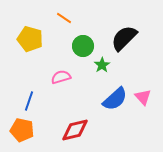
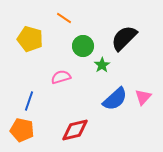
pink triangle: rotated 24 degrees clockwise
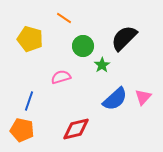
red diamond: moved 1 px right, 1 px up
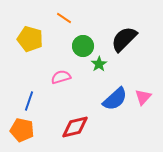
black semicircle: moved 1 px down
green star: moved 3 px left, 1 px up
red diamond: moved 1 px left, 2 px up
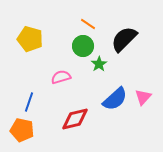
orange line: moved 24 px right, 6 px down
blue line: moved 1 px down
red diamond: moved 8 px up
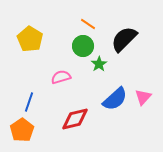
yellow pentagon: rotated 15 degrees clockwise
orange pentagon: rotated 25 degrees clockwise
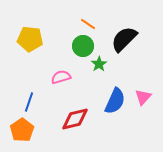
yellow pentagon: rotated 25 degrees counterclockwise
blue semicircle: moved 2 px down; rotated 24 degrees counterclockwise
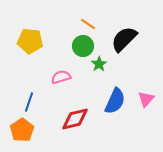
yellow pentagon: moved 2 px down
pink triangle: moved 3 px right, 2 px down
